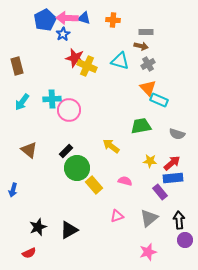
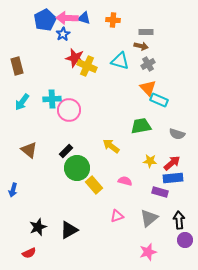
purple rectangle: rotated 35 degrees counterclockwise
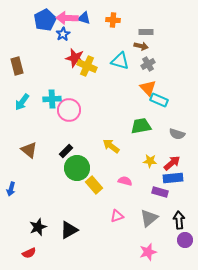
blue arrow: moved 2 px left, 1 px up
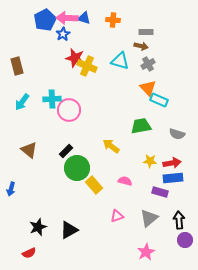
red arrow: rotated 30 degrees clockwise
pink star: moved 2 px left; rotated 12 degrees counterclockwise
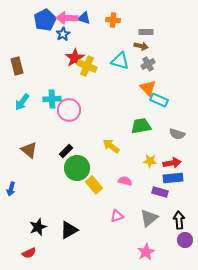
red star: rotated 24 degrees clockwise
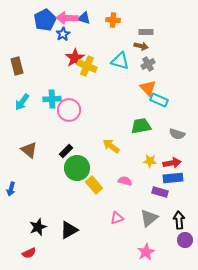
pink triangle: moved 2 px down
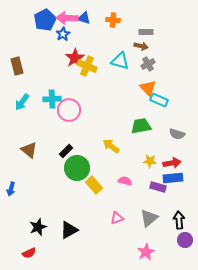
purple rectangle: moved 2 px left, 5 px up
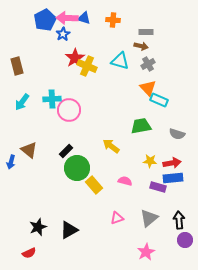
blue arrow: moved 27 px up
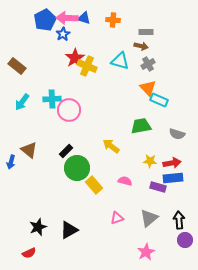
brown rectangle: rotated 36 degrees counterclockwise
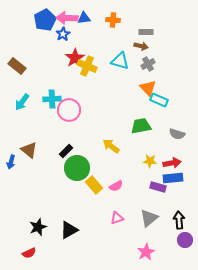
blue triangle: rotated 24 degrees counterclockwise
pink semicircle: moved 9 px left, 5 px down; rotated 136 degrees clockwise
